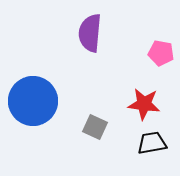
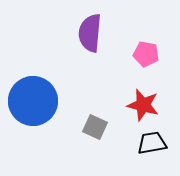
pink pentagon: moved 15 px left, 1 px down
red star: moved 1 px left, 1 px down; rotated 8 degrees clockwise
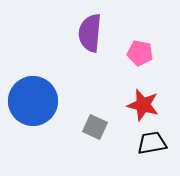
pink pentagon: moved 6 px left, 1 px up
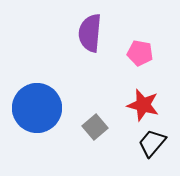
blue circle: moved 4 px right, 7 px down
gray square: rotated 25 degrees clockwise
black trapezoid: rotated 40 degrees counterclockwise
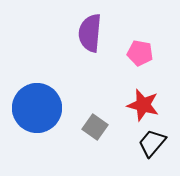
gray square: rotated 15 degrees counterclockwise
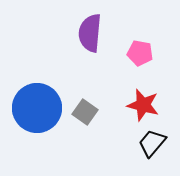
gray square: moved 10 px left, 15 px up
